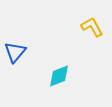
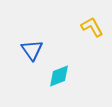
blue triangle: moved 17 px right, 2 px up; rotated 15 degrees counterclockwise
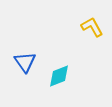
blue triangle: moved 7 px left, 12 px down
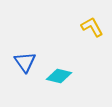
cyan diamond: rotated 35 degrees clockwise
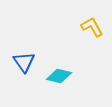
blue triangle: moved 1 px left
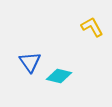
blue triangle: moved 6 px right
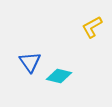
yellow L-shape: rotated 90 degrees counterclockwise
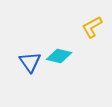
cyan diamond: moved 20 px up
